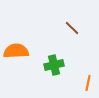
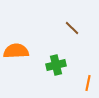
green cross: moved 2 px right
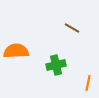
brown line: rotated 14 degrees counterclockwise
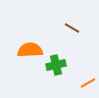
orange semicircle: moved 14 px right, 1 px up
orange line: rotated 49 degrees clockwise
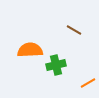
brown line: moved 2 px right, 2 px down
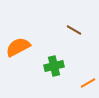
orange semicircle: moved 12 px left, 3 px up; rotated 25 degrees counterclockwise
green cross: moved 2 px left, 1 px down
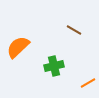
orange semicircle: rotated 15 degrees counterclockwise
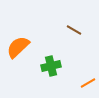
green cross: moved 3 px left
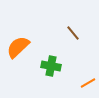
brown line: moved 1 px left, 3 px down; rotated 21 degrees clockwise
green cross: rotated 24 degrees clockwise
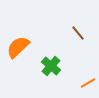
brown line: moved 5 px right
green cross: rotated 30 degrees clockwise
